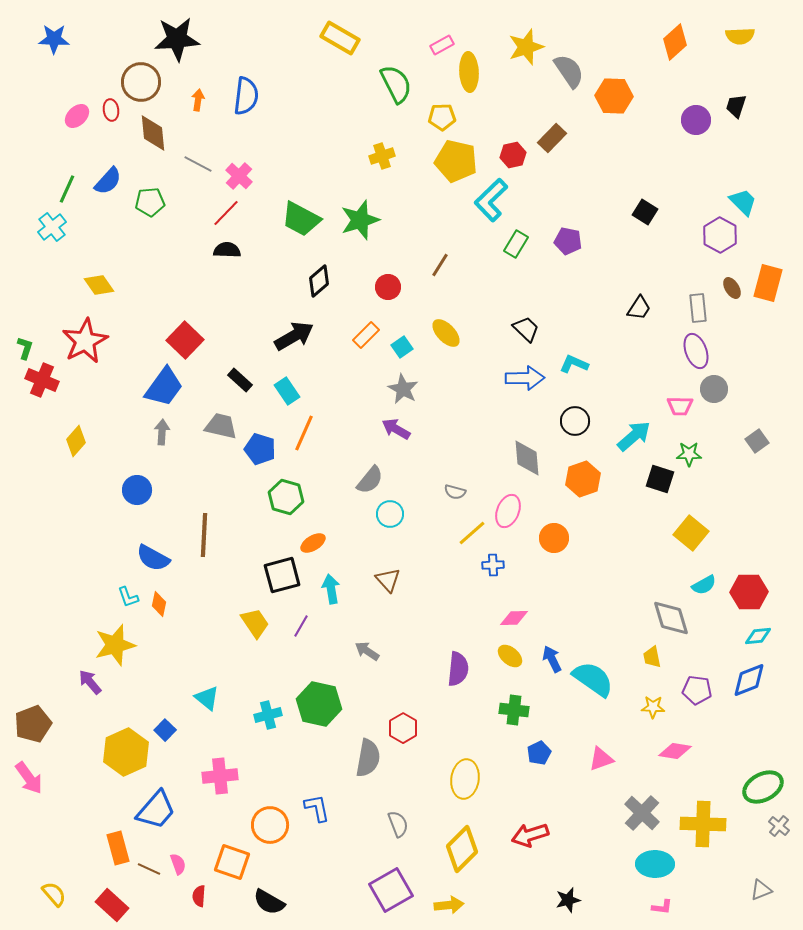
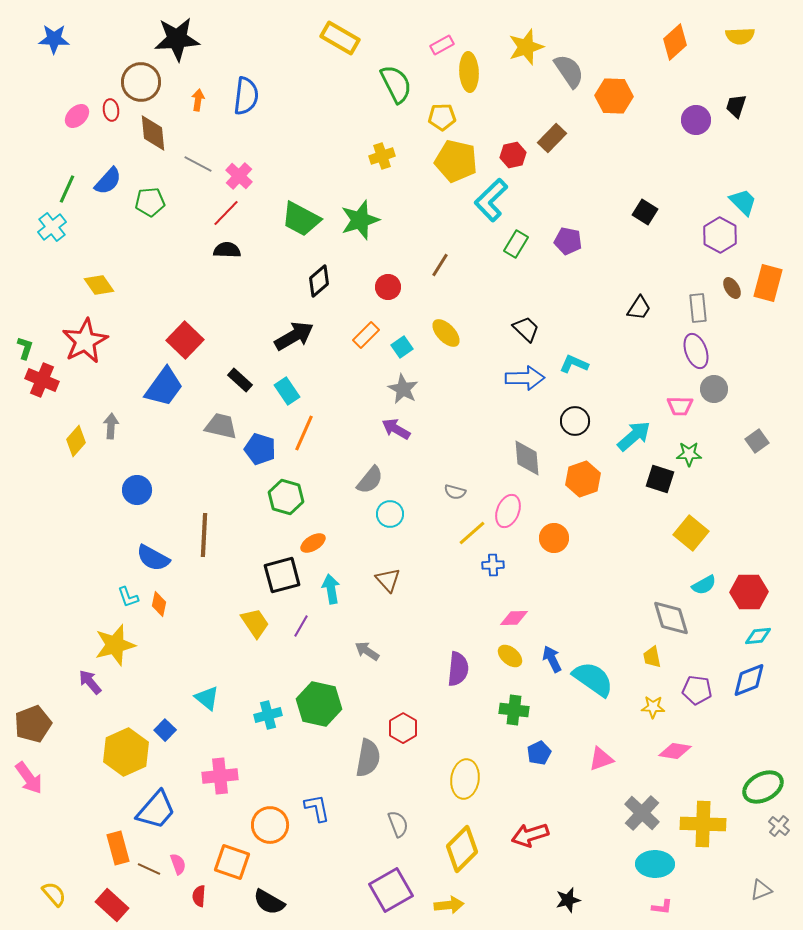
gray arrow at (162, 432): moved 51 px left, 6 px up
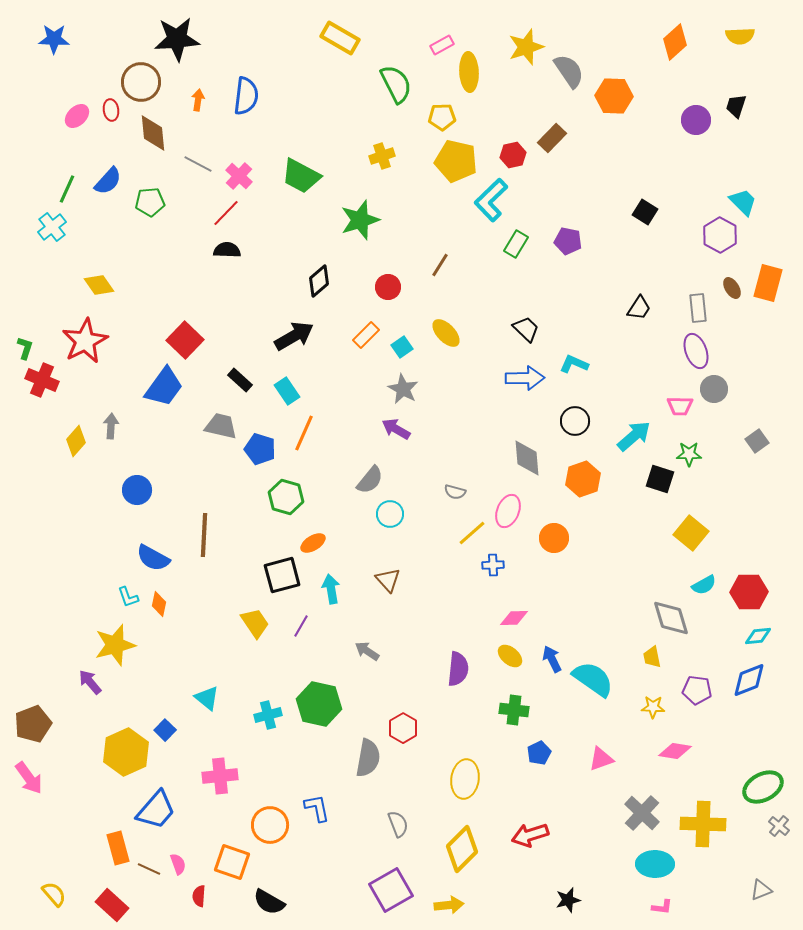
green trapezoid at (301, 219): moved 43 px up
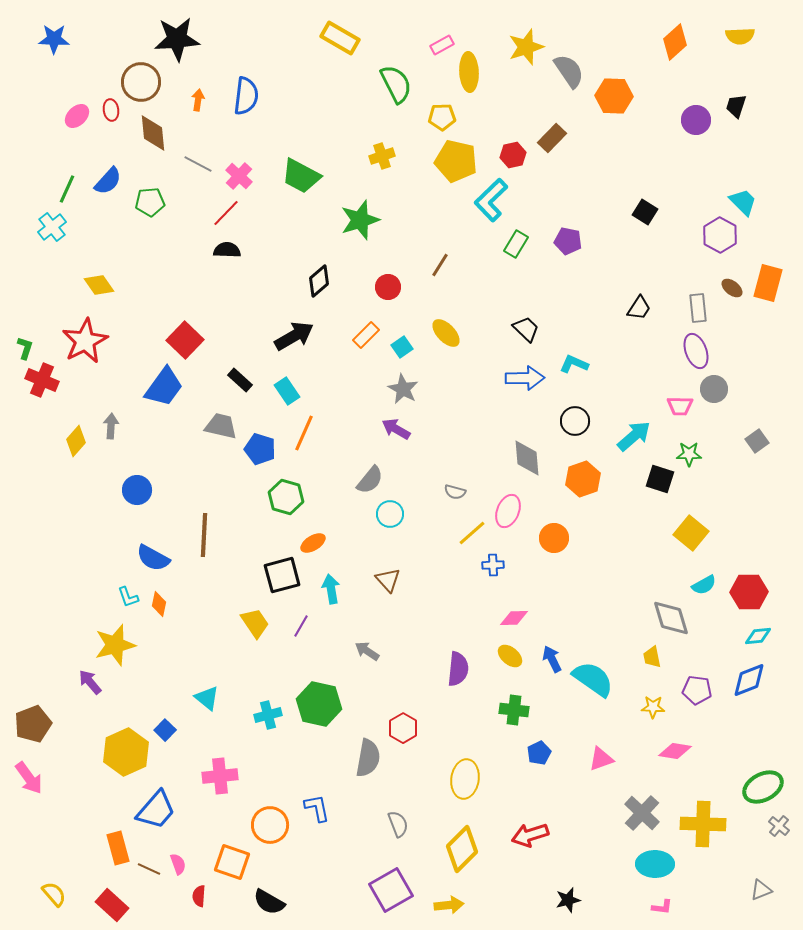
brown ellipse at (732, 288): rotated 20 degrees counterclockwise
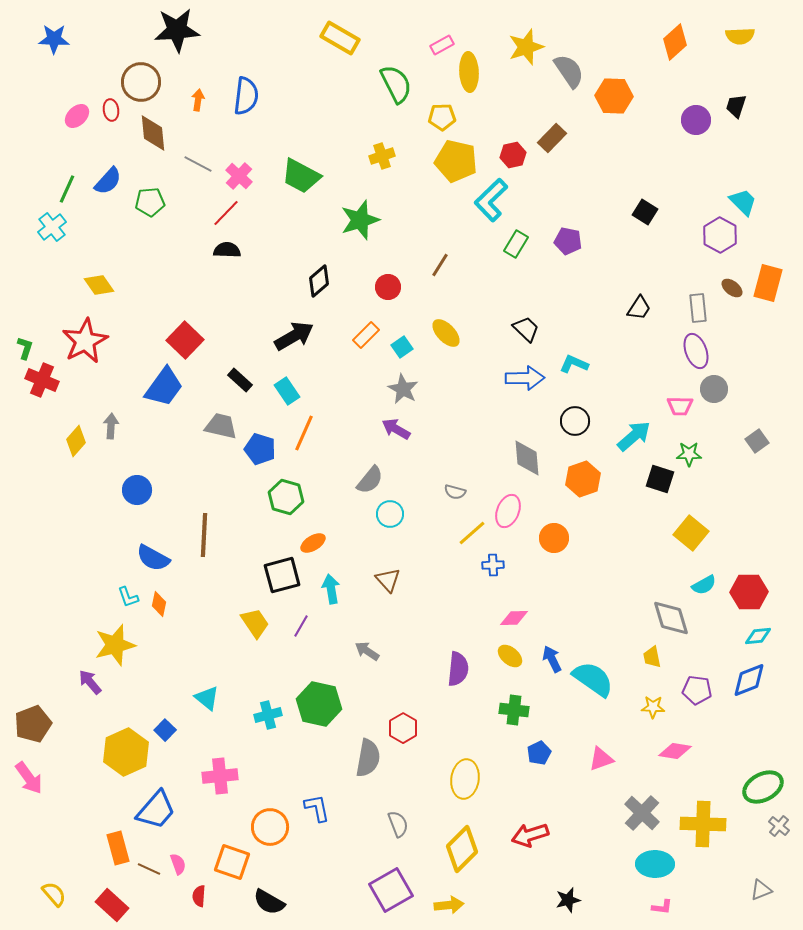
black star at (177, 39): moved 9 px up
orange circle at (270, 825): moved 2 px down
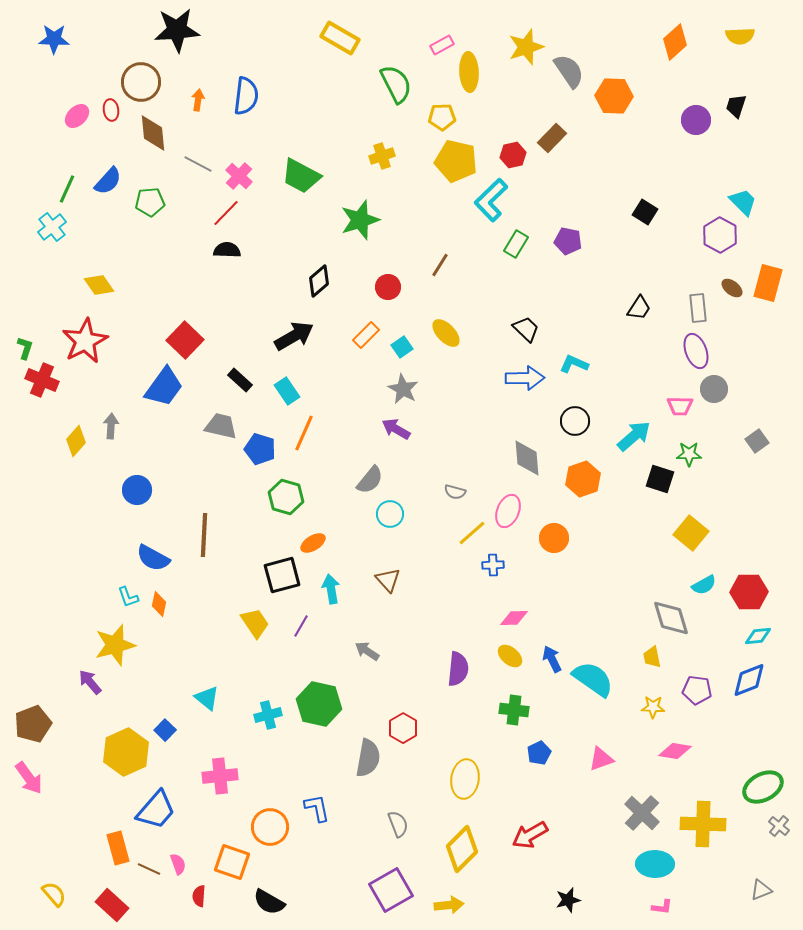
red arrow at (530, 835): rotated 12 degrees counterclockwise
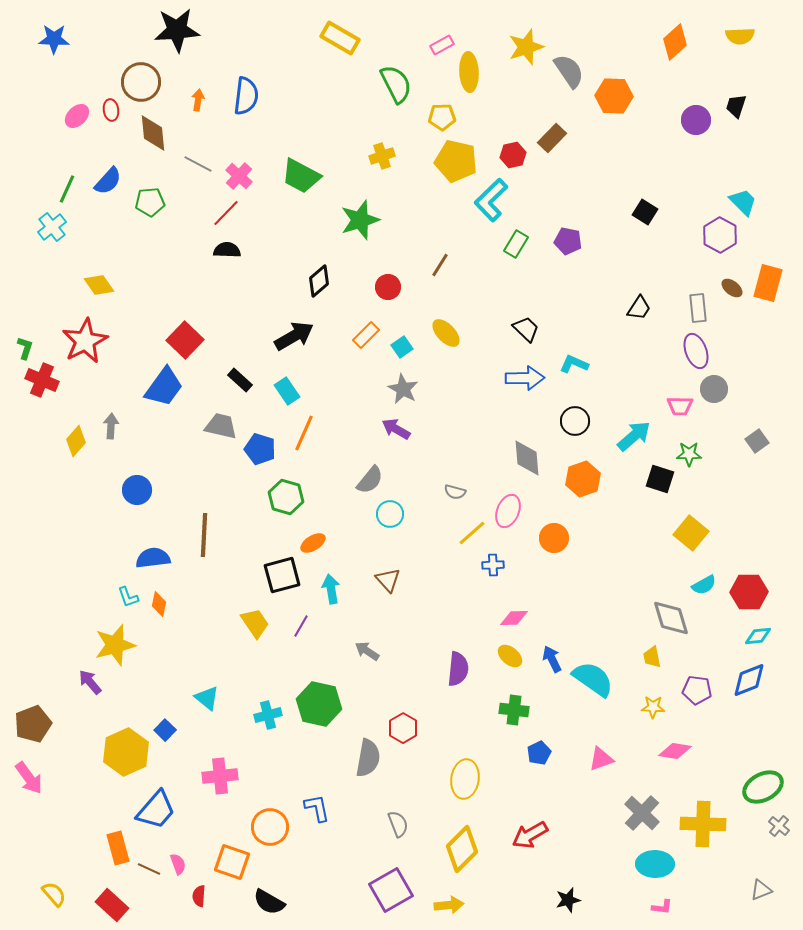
blue semicircle at (153, 558): rotated 144 degrees clockwise
